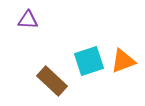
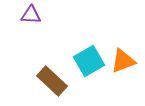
purple triangle: moved 3 px right, 5 px up
cyan square: rotated 12 degrees counterclockwise
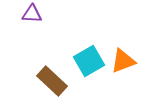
purple triangle: moved 1 px right, 1 px up
